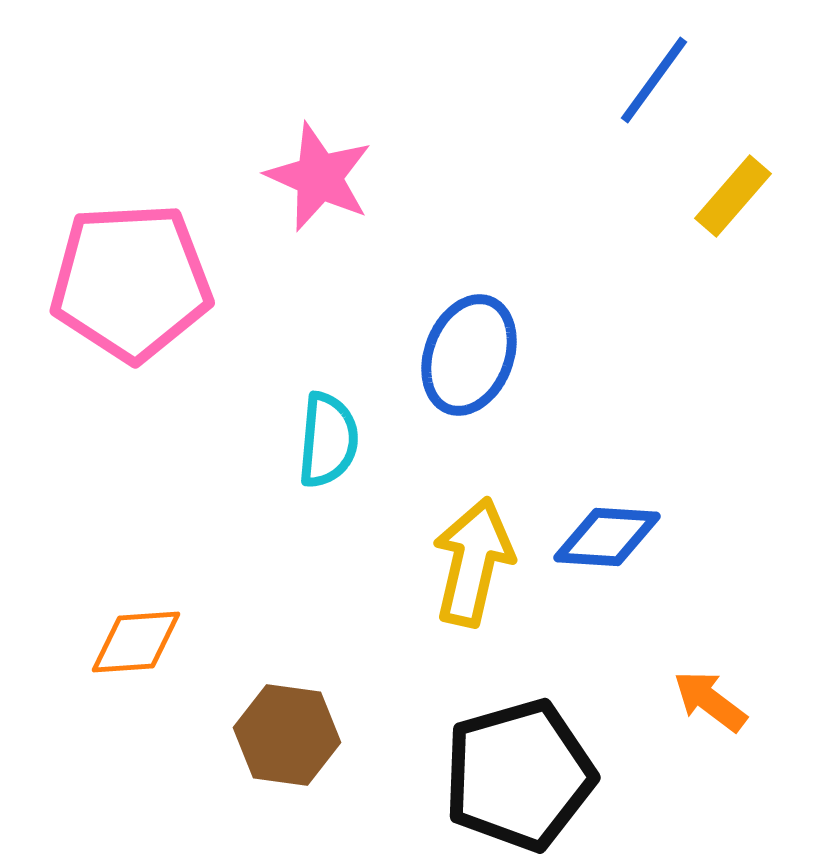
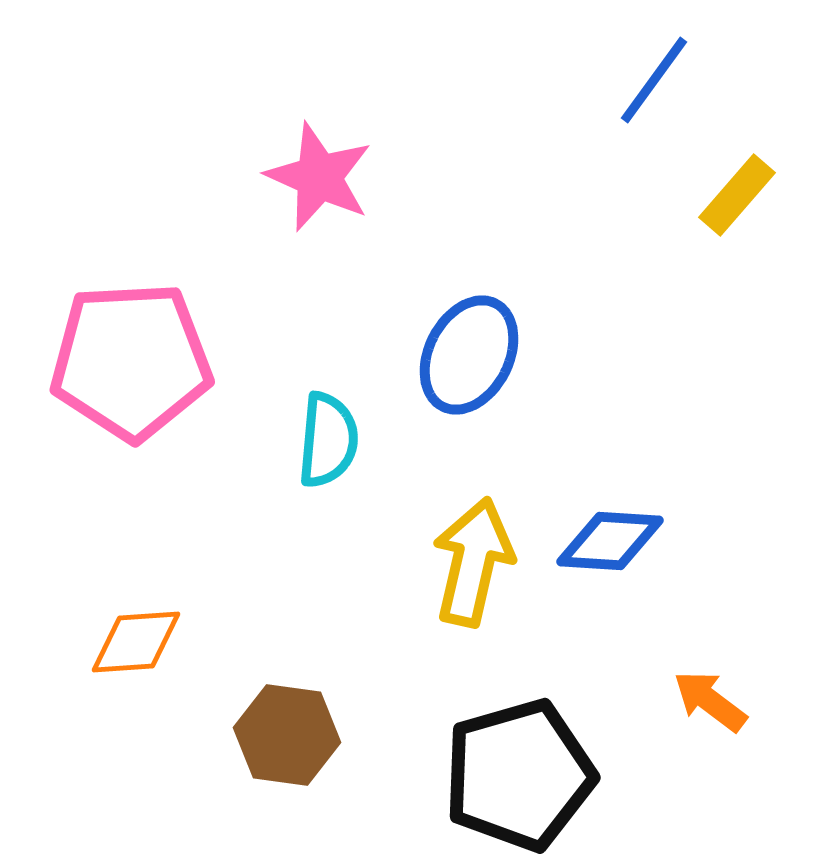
yellow rectangle: moved 4 px right, 1 px up
pink pentagon: moved 79 px down
blue ellipse: rotated 6 degrees clockwise
blue diamond: moved 3 px right, 4 px down
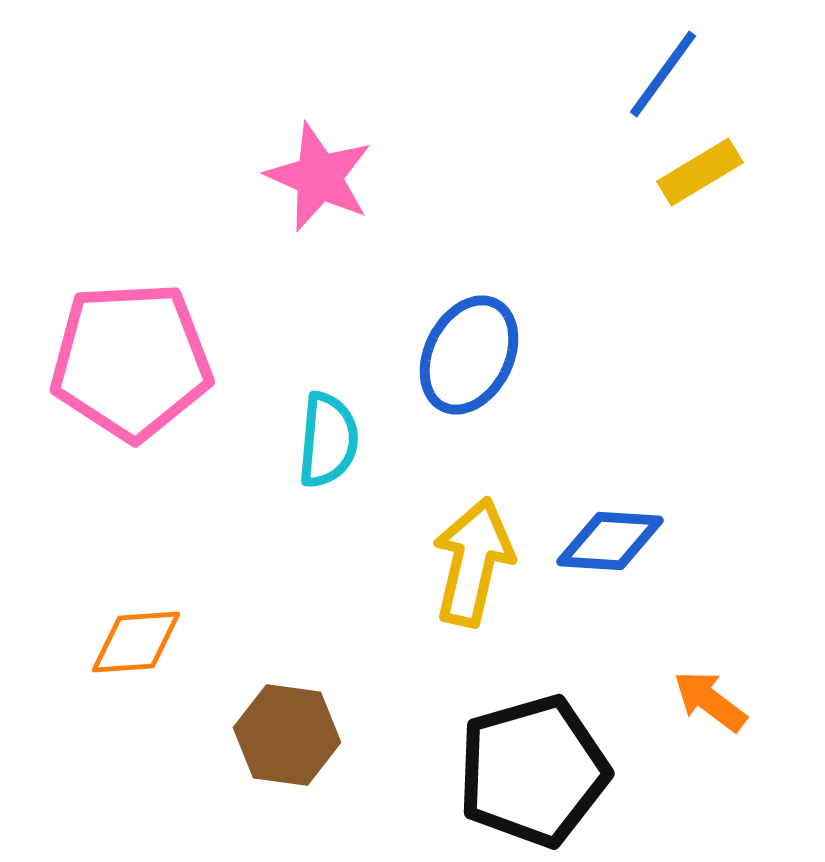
blue line: moved 9 px right, 6 px up
yellow rectangle: moved 37 px left, 23 px up; rotated 18 degrees clockwise
black pentagon: moved 14 px right, 4 px up
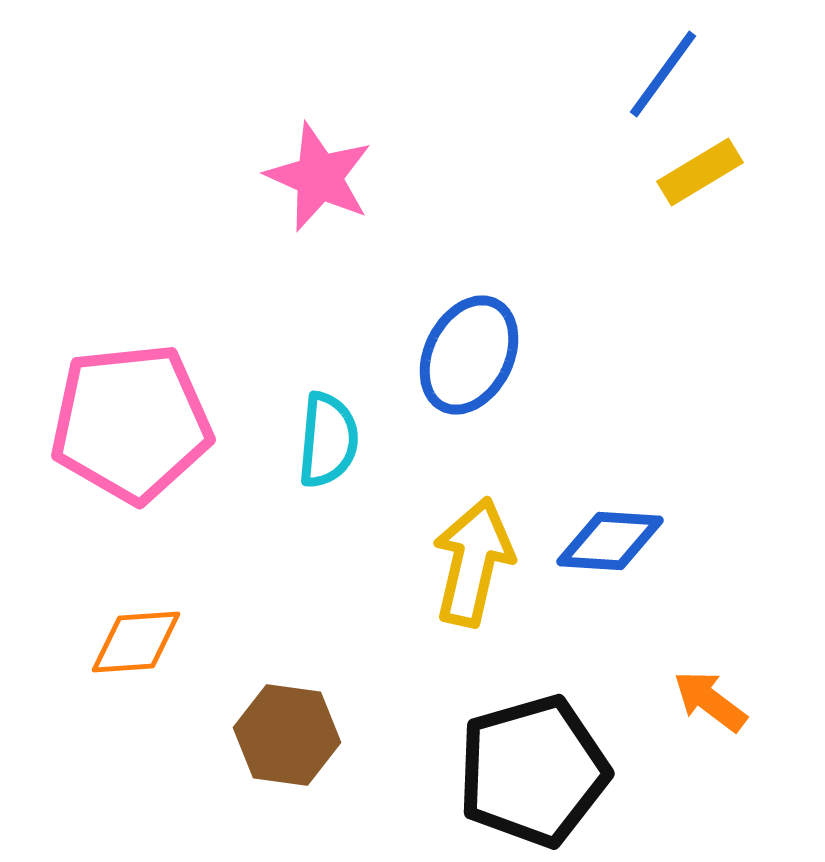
pink pentagon: moved 62 px down; rotated 3 degrees counterclockwise
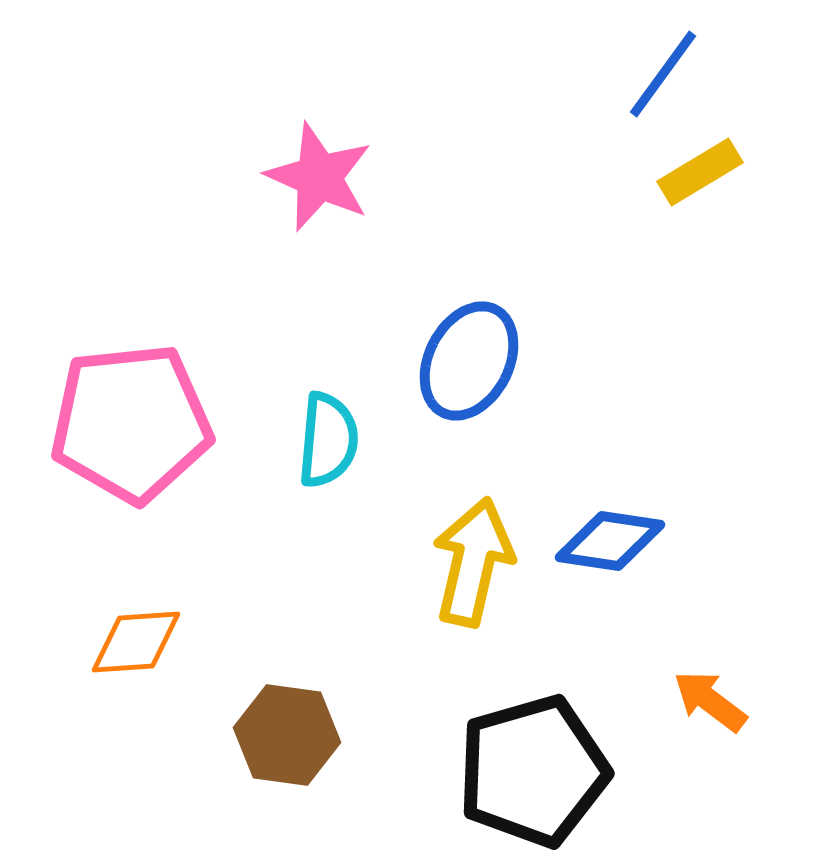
blue ellipse: moved 6 px down
blue diamond: rotated 5 degrees clockwise
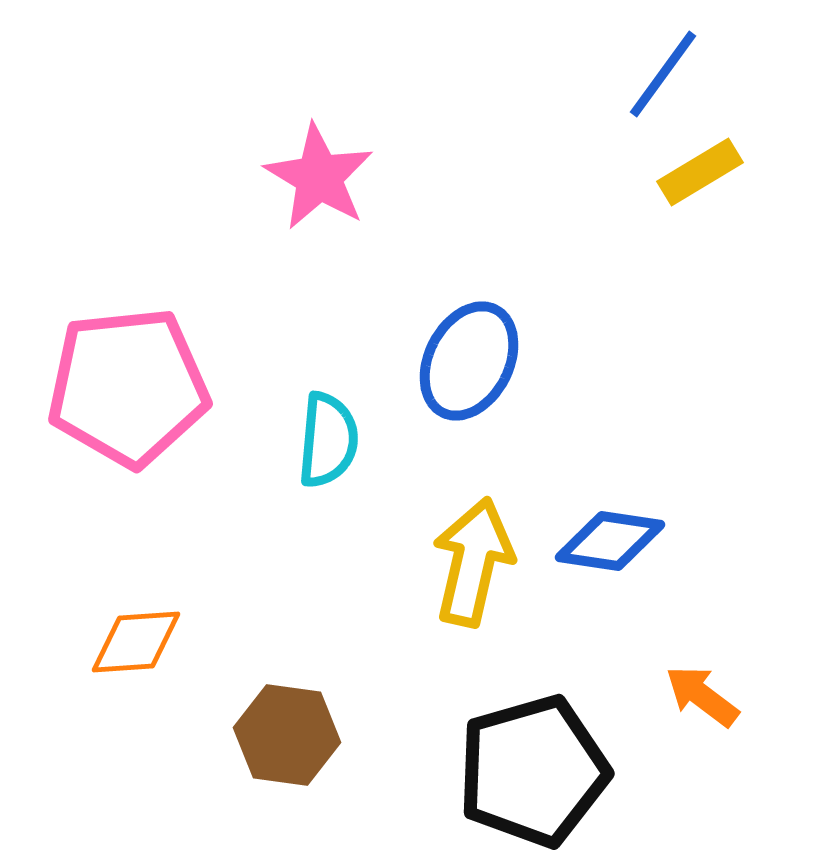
pink star: rotated 7 degrees clockwise
pink pentagon: moved 3 px left, 36 px up
orange arrow: moved 8 px left, 5 px up
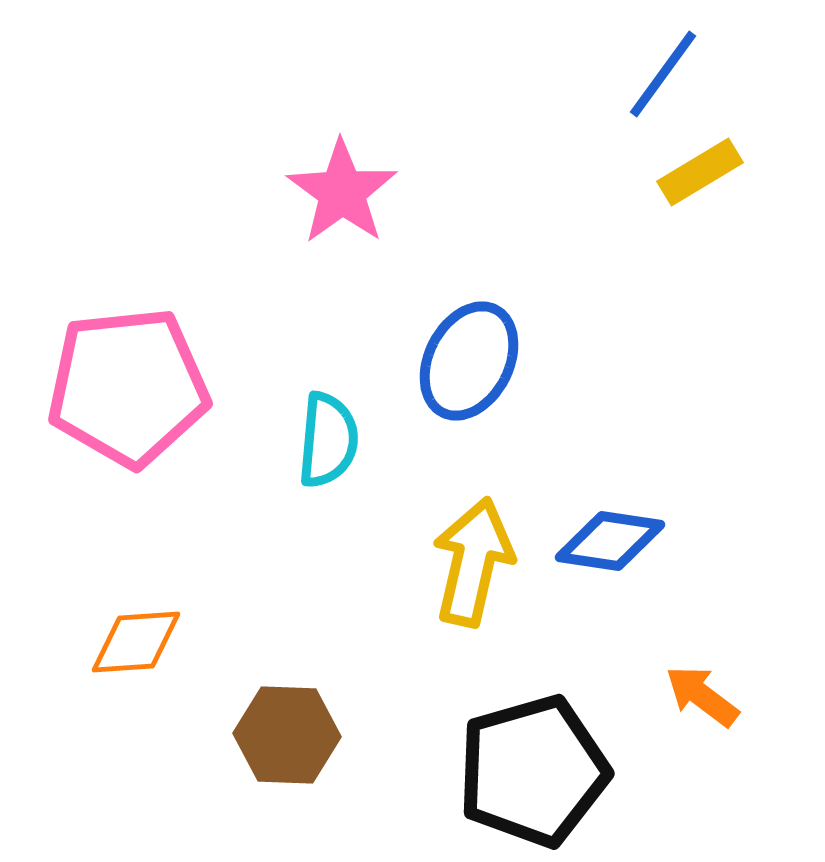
pink star: moved 23 px right, 15 px down; rotated 5 degrees clockwise
brown hexagon: rotated 6 degrees counterclockwise
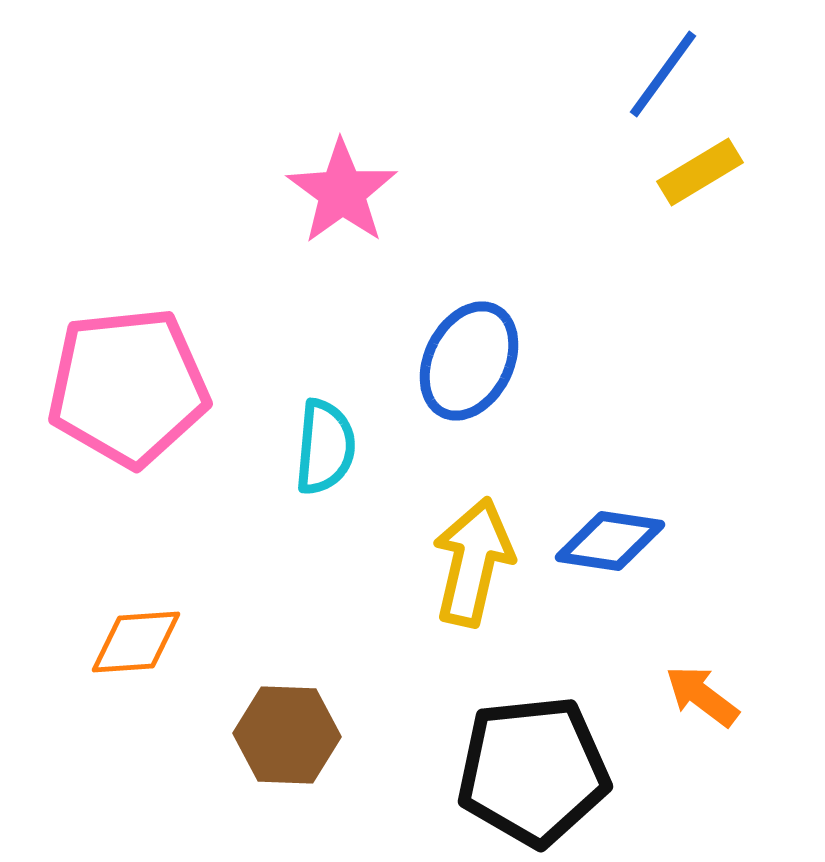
cyan semicircle: moved 3 px left, 7 px down
black pentagon: rotated 10 degrees clockwise
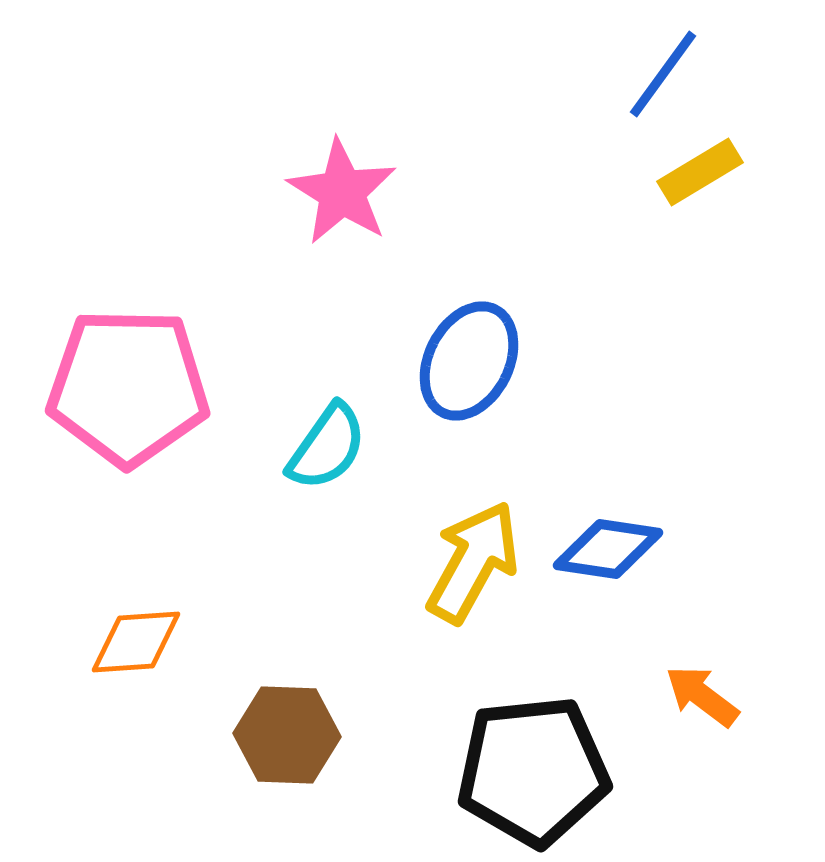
pink star: rotated 4 degrees counterclockwise
pink pentagon: rotated 7 degrees clockwise
cyan semicircle: moved 2 px right; rotated 30 degrees clockwise
blue diamond: moved 2 px left, 8 px down
yellow arrow: rotated 16 degrees clockwise
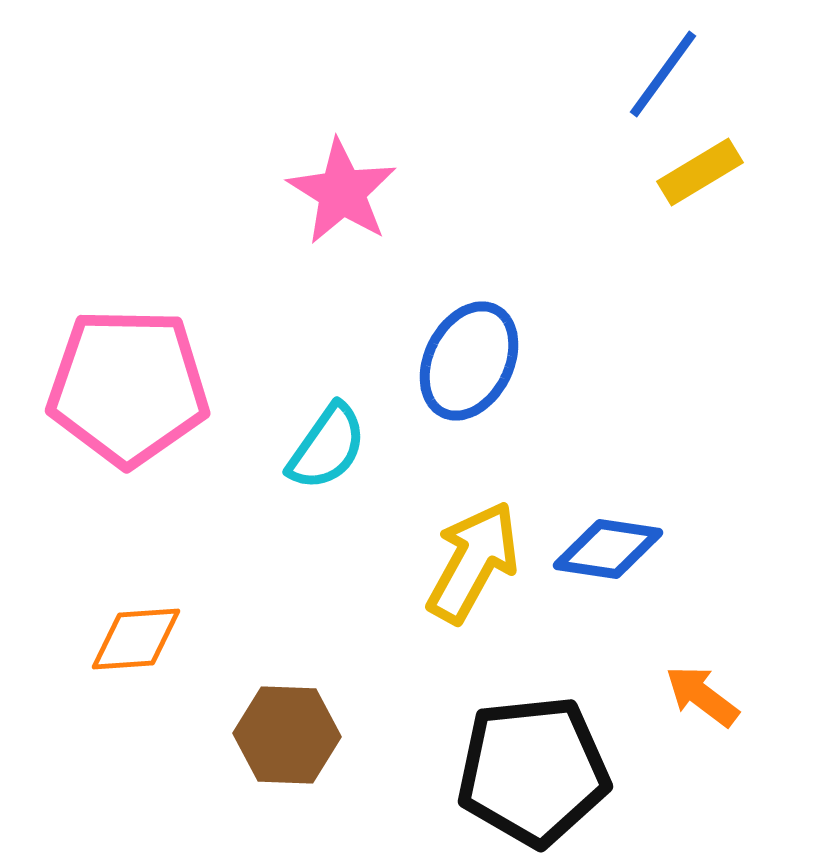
orange diamond: moved 3 px up
